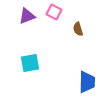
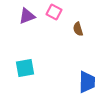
cyan square: moved 5 px left, 5 px down
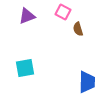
pink square: moved 9 px right
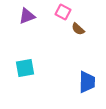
brown semicircle: rotated 32 degrees counterclockwise
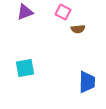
purple triangle: moved 2 px left, 4 px up
brown semicircle: rotated 48 degrees counterclockwise
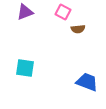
cyan square: rotated 18 degrees clockwise
blue trapezoid: rotated 70 degrees counterclockwise
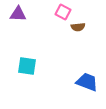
purple triangle: moved 7 px left, 2 px down; rotated 24 degrees clockwise
brown semicircle: moved 2 px up
cyan square: moved 2 px right, 2 px up
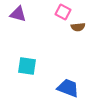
purple triangle: rotated 12 degrees clockwise
blue trapezoid: moved 19 px left, 6 px down
